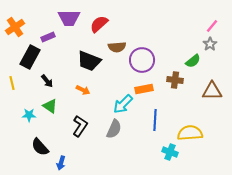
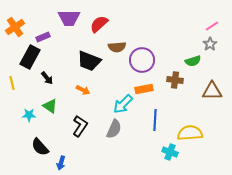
pink line: rotated 16 degrees clockwise
purple rectangle: moved 5 px left
green semicircle: rotated 21 degrees clockwise
black arrow: moved 3 px up
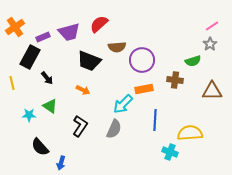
purple trapezoid: moved 14 px down; rotated 15 degrees counterclockwise
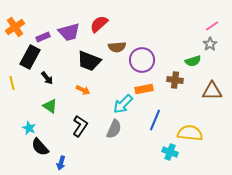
cyan star: moved 13 px down; rotated 24 degrees clockwise
blue line: rotated 20 degrees clockwise
yellow semicircle: rotated 10 degrees clockwise
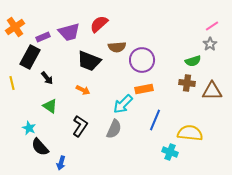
brown cross: moved 12 px right, 3 px down
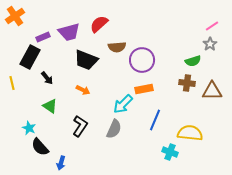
orange cross: moved 11 px up
black trapezoid: moved 3 px left, 1 px up
